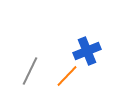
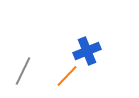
gray line: moved 7 px left
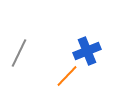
gray line: moved 4 px left, 18 px up
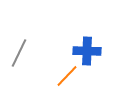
blue cross: rotated 24 degrees clockwise
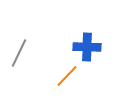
blue cross: moved 4 px up
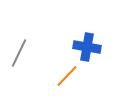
blue cross: rotated 8 degrees clockwise
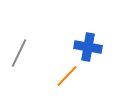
blue cross: moved 1 px right
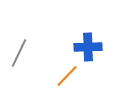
blue cross: rotated 12 degrees counterclockwise
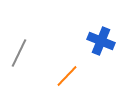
blue cross: moved 13 px right, 6 px up; rotated 24 degrees clockwise
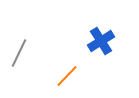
blue cross: rotated 36 degrees clockwise
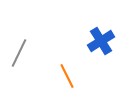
orange line: rotated 70 degrees counterclockwise
